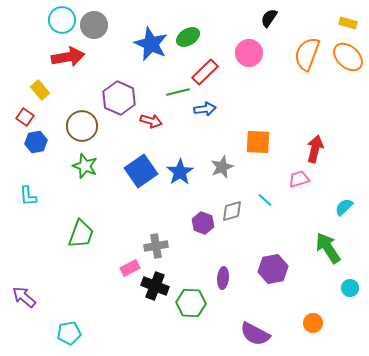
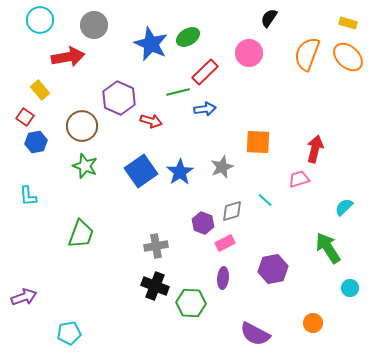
cyan circle at (62, 20): moved 22 px left
pink rectangle at (130, 268): moved 95 px right, 25 px up
purple arrow at (24, 297): rotated 120 degrees clockwise
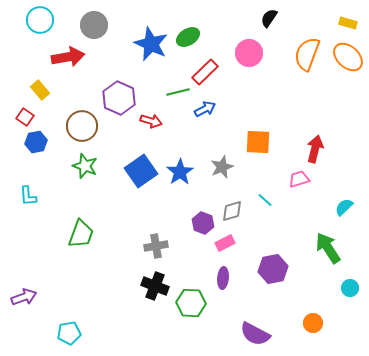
blue arrow at (205, 109): rotated 20 degrees counterclockwise
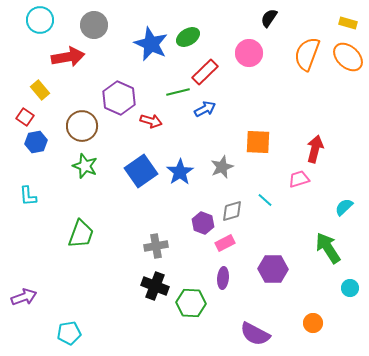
purple hexagon at (273, 269): rotated 12 degrees clockwise
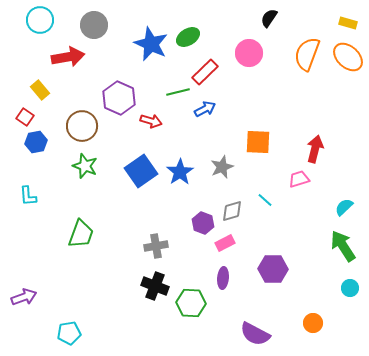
green arrow at (328, 248): moved 15 px right, 2 px up
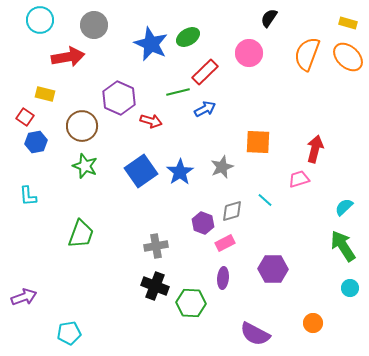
yellow rectangle at (40, 90): moved 5 px right, 4 px down; rotated 36 degrees counterclockwise
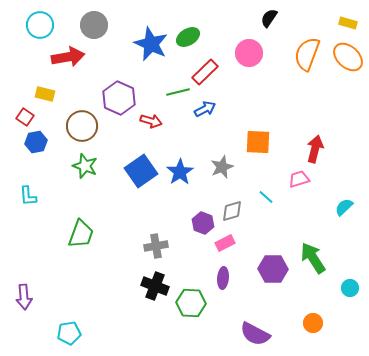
cyan circle at (40, 20): moved 5 px down
cyan line at (265, 200): moved 1 px right, 3 px up
green arrow at (343, 246): moved 30 px left, 12 px down
purple arrow at (24, 297): rotated 105 degrees clockwise
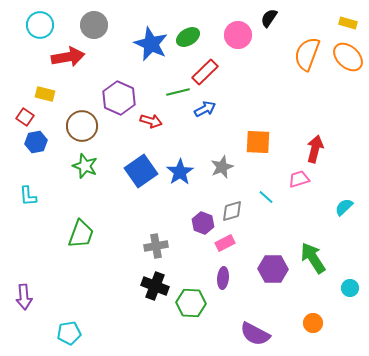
pink circle at (249, 53): moved 11 px left, 18 px up
